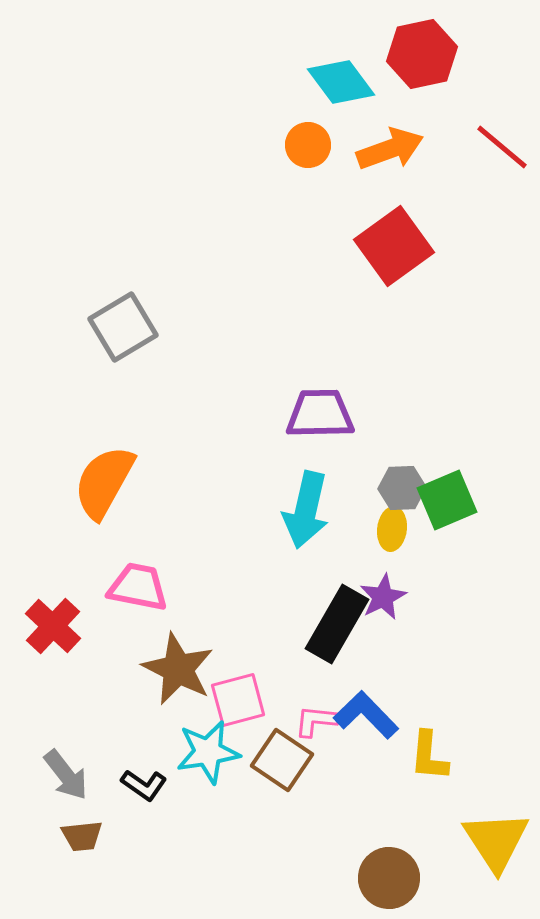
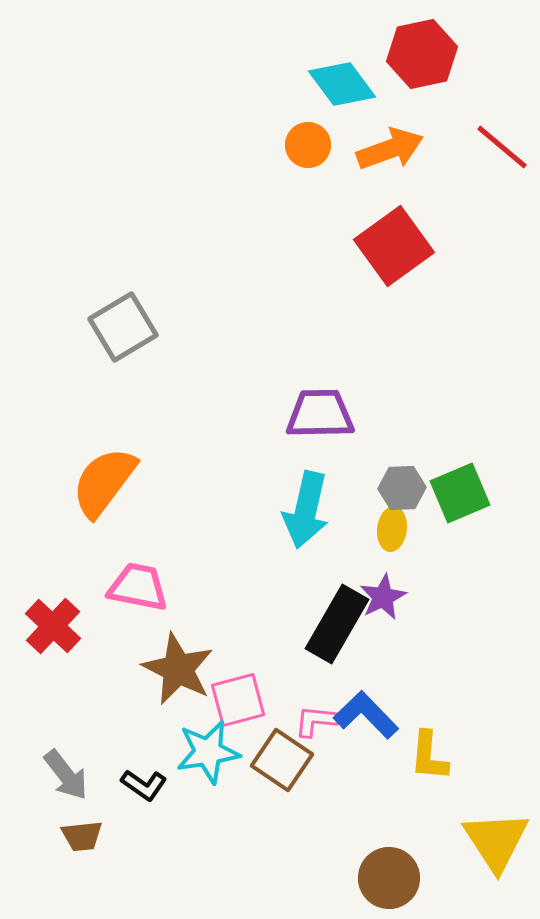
cyan diamond: moved 1 px right, 2 px down
orange semicircle: rotated 8 degrees clockwise
green square: moved 13 px right, 7 px up
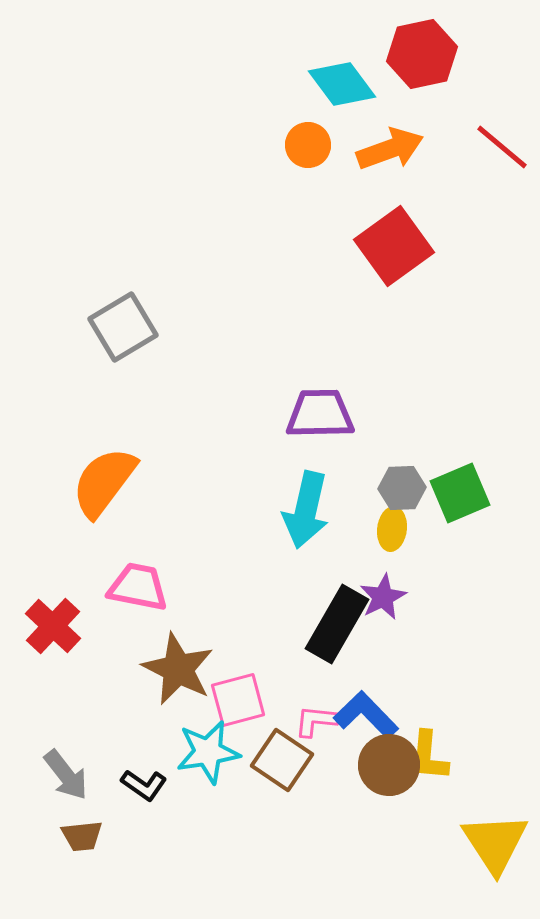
yellow triangle: moved 1 px left, 2 px down
brown circle: moved 113 px up
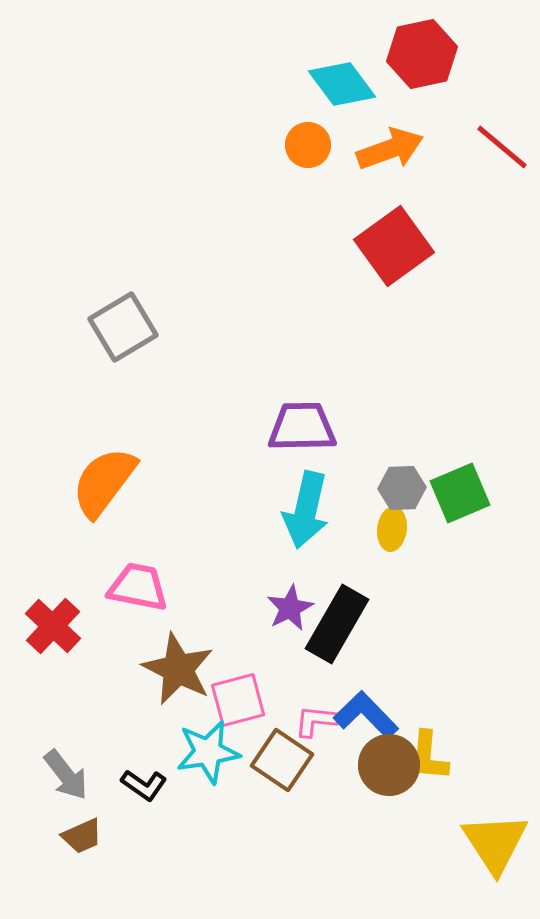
purple trapezoid: moved 18 px left, 13 px down
purple star: moved 93 px left, 11 px down
brown trapezoid: rotated 18 degrees counterclockwise
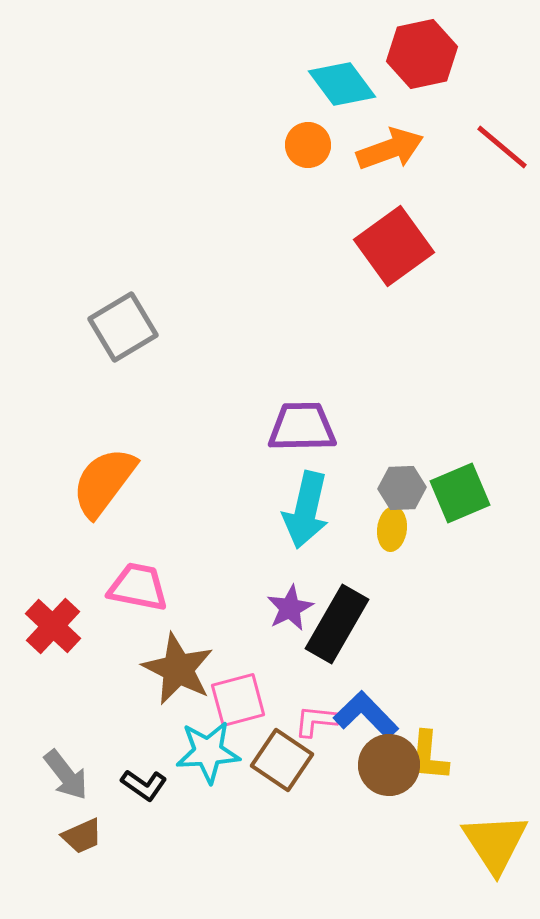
cyan star: rotated 6 degrees clockwise
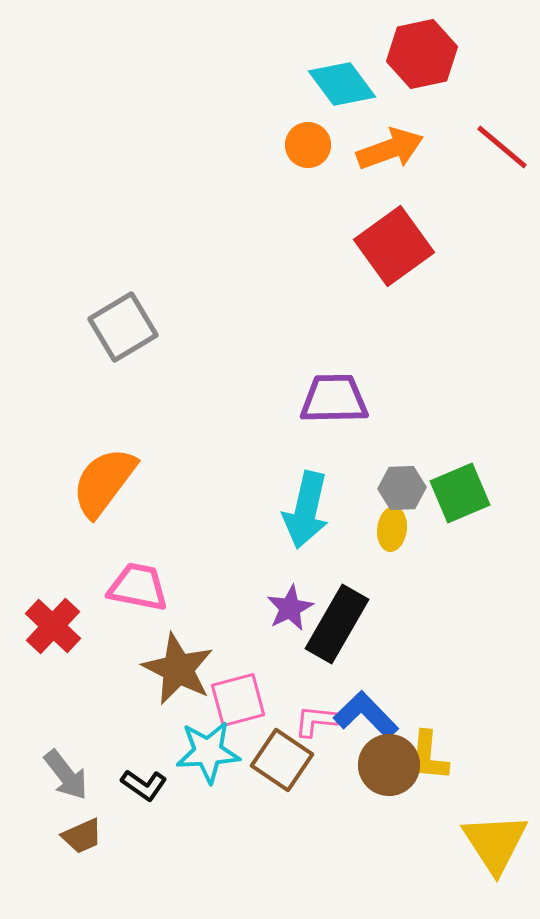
purple trapezoid: moved 32 px right, 28 px up
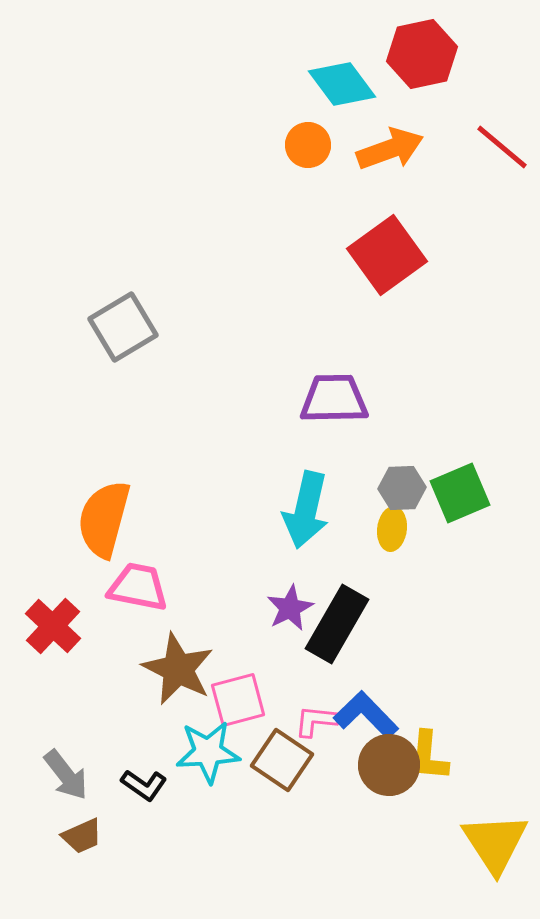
red square: moved 7 px left, 9 px down
orange semicircle: moved 37 px down; rotated 22 degrees counterclockwise
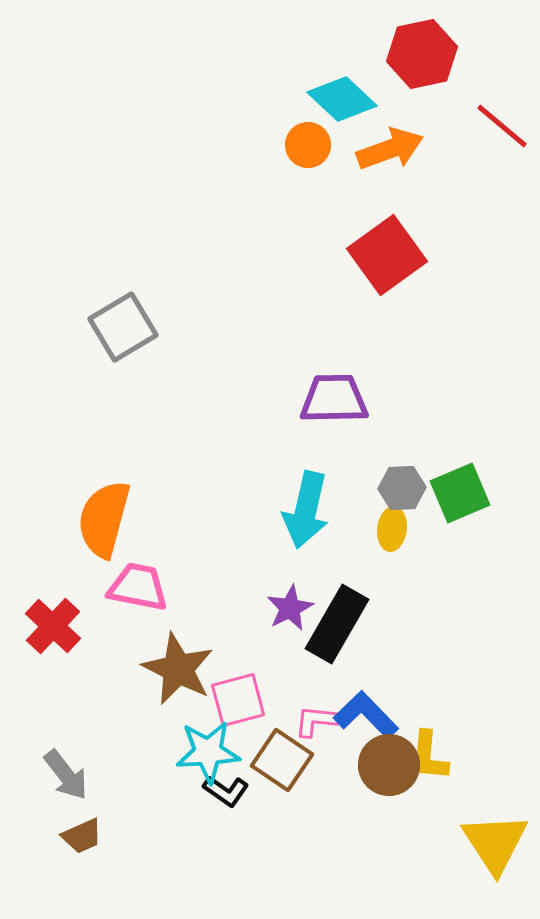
cyan diamond: moved 15 px down; rotated 10 degrees counterclockwise
red line: moved 21 px up
black L-shape: moved 82 px right, 6 px down
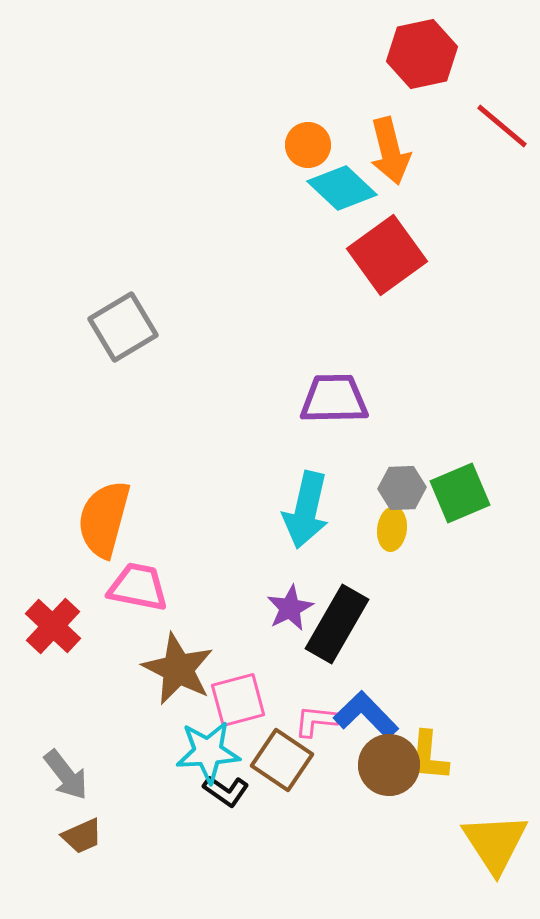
cyan diamond: moved 89 px down
orange arrow: moved 2 px down; rotated 96 degrees clockwise
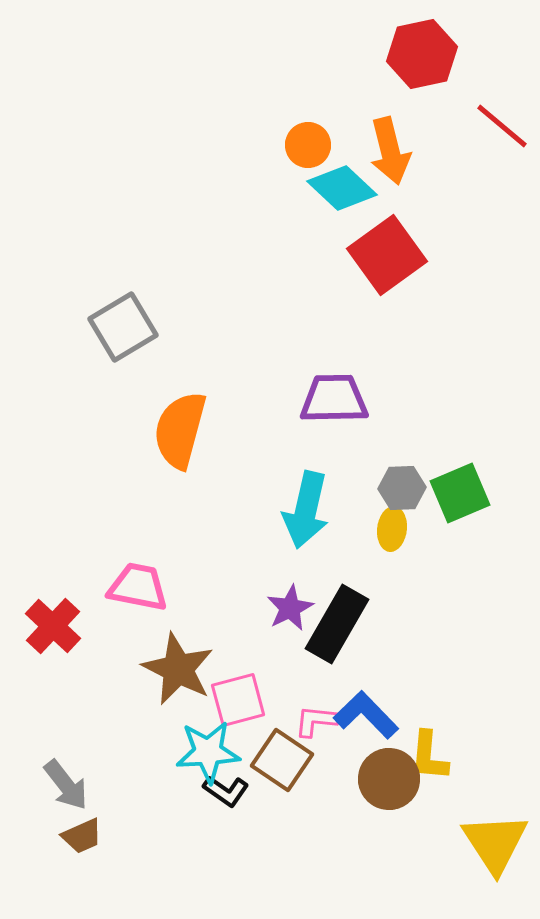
orange semicircle: moved 76 px right, 89 px up
brown circle: moved 14 px down
gray arrow: moved 10 px down
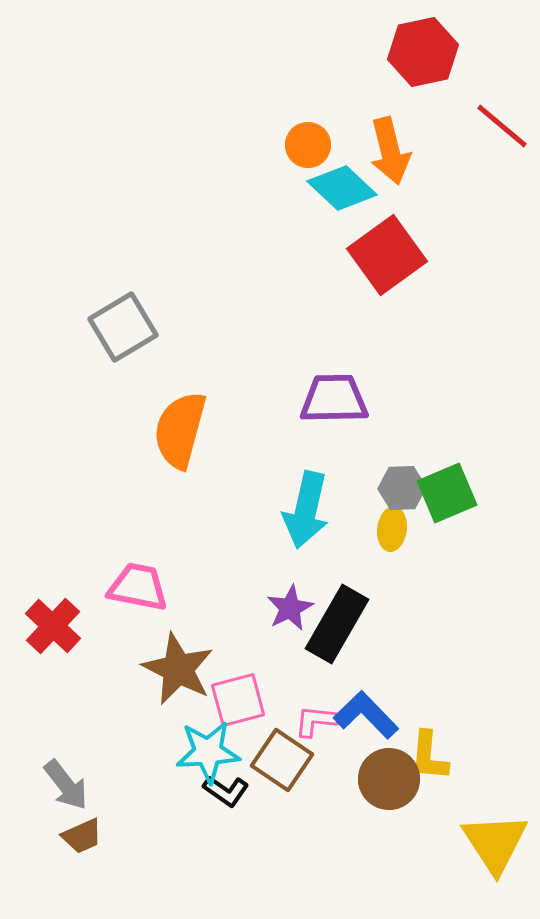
red hexagon: moved 1 px right, 2 px up
green square: moved 13 px left
